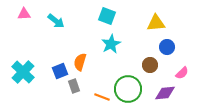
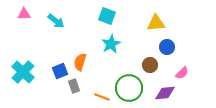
green circle: moved 1 px right, 1 px up
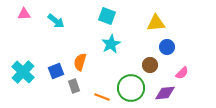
blue square: moved 4 px left
green circle: moved 2 px right
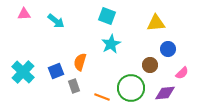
blue circle: moved 1 px right, 2 px down
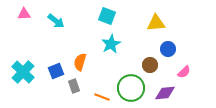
pink semicircle: moved 2 px right, 1 px up
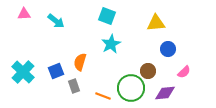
brown circle: moved 2 px left, 6 px down
orange line: moved 1 px right, 1 px up
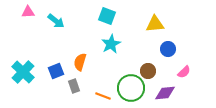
pink triangle: moved 4 px right, 2 px up
yellow triangle: moved 1 px left, 1 px down
